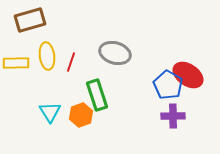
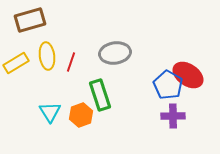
gray ellipse: rotated 24 degrees counterclockwise
yellow rectangle: rotated 30 degrees counterclockwise
green rectangle: moved 3 px right
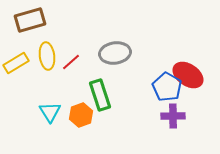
red line: rotated 30 degrees clockwise
blue pentagon: moved 1 px left, 2 px down
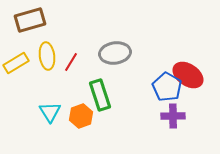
red line: rotated 18 degrees counterclockwise
orange hexagon: moved 1 px down
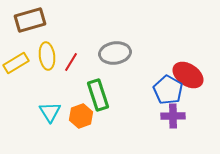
blue pentagon: moved 1 px right, 3 px down
green rectangle: moved 2 px left
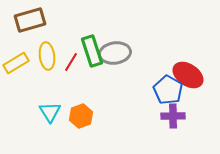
green rectangle: moved 6 px left, 44 px up
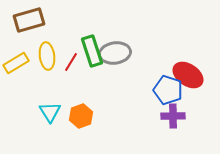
brown rectangle: moved 1 px left
blue pentagon: rotated 12 degrees counterclockwise
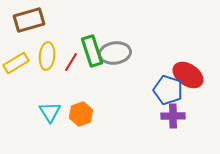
yellow ellipse: rotated 12 degrees clockwise
orange hexagon: moved 2 px up
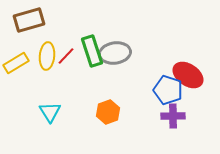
red line: moved 5 px left, 6 px up; rotated 12 degrees clockwise
orange hexagon: moved 27 px right, 2 px up
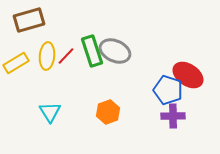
gray ellipse: moved 2 px up; rotated 32 degrees clockwise
